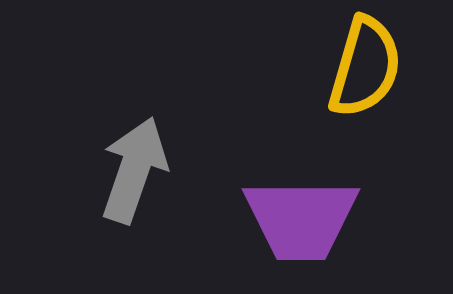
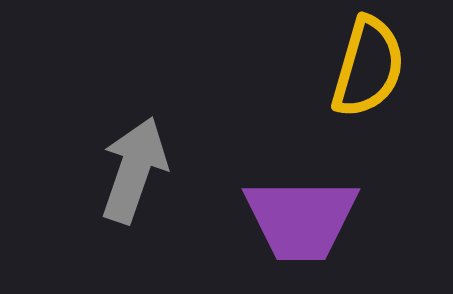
yellow semicircle: moved 3 px right
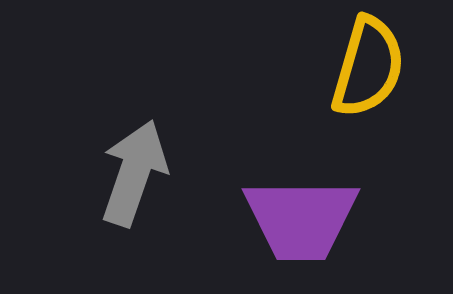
gray arrow: moved 3 px down
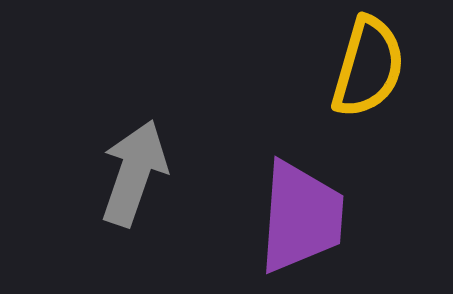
purple trapezoid: moved 2 px up; rotated 86 degrees counterclockwise
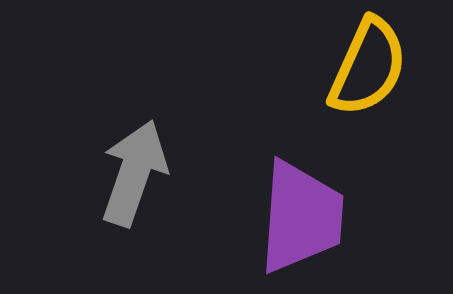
yellow semicircle: rotated 8 degrees clockwise
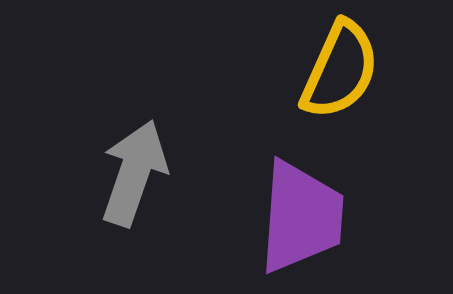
yellow semicircle: moved 28 px left, 3 px down
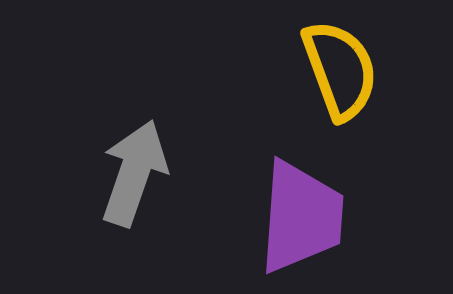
yellow semicircle: rotated 44 degrees counterclockwise
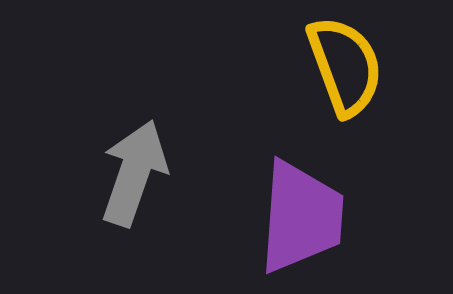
yellow semicircle: moved 5 px right, 4 px up
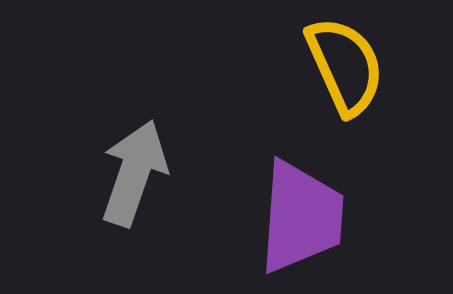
yellow semicircle: rotated 4 degrees counterclockwise
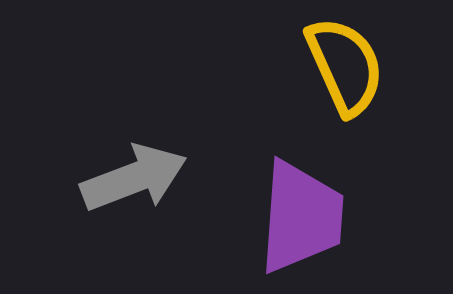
gray arrow: moved 5 px down; rotated 50 degrees clockwise
